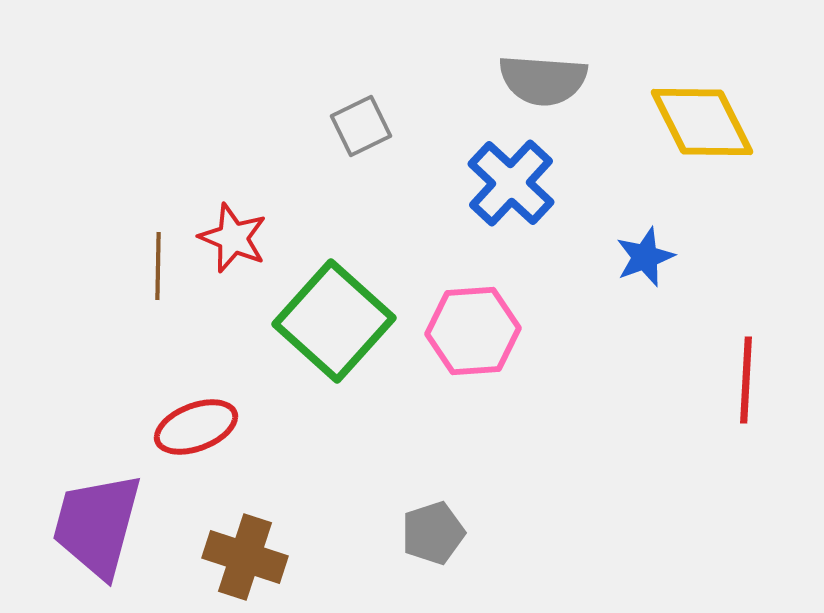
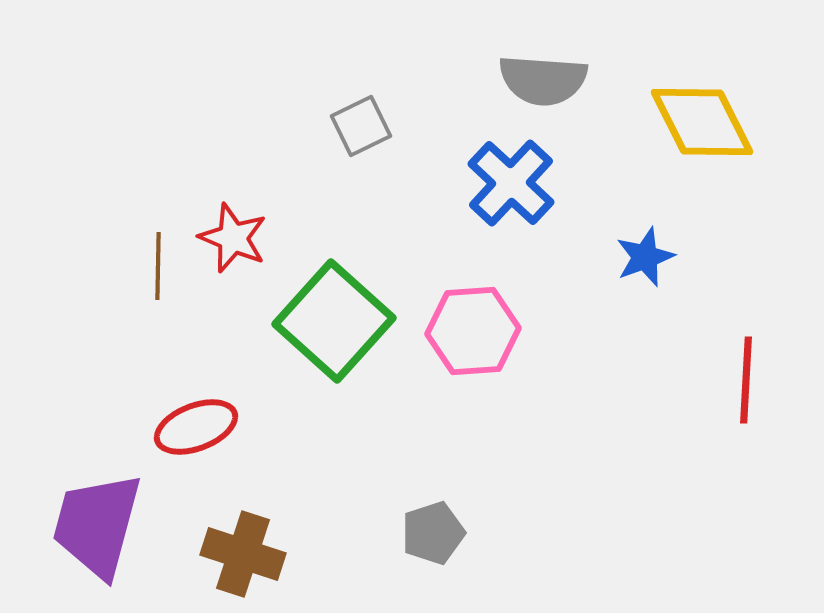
brown cross: moved 2 px left, 3 px up
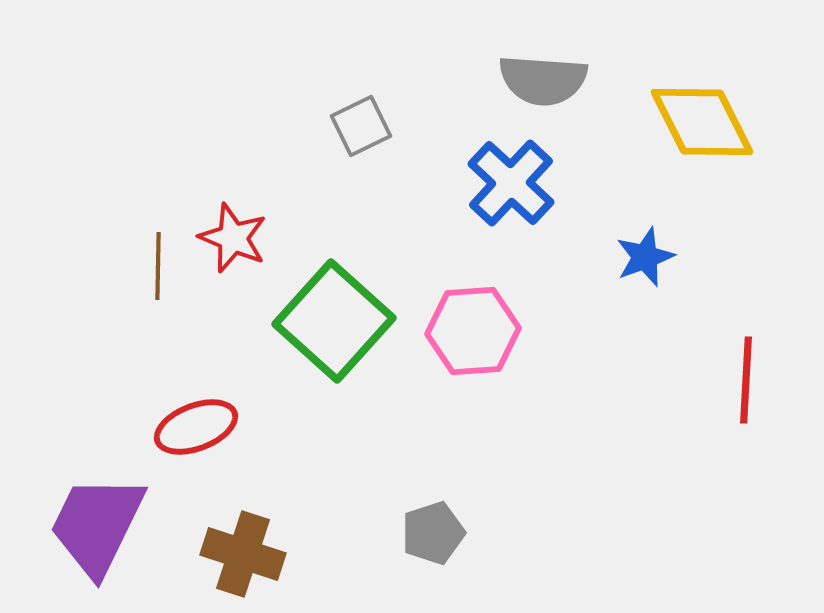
purple trapezoid: rotated 11 degrees clockwise
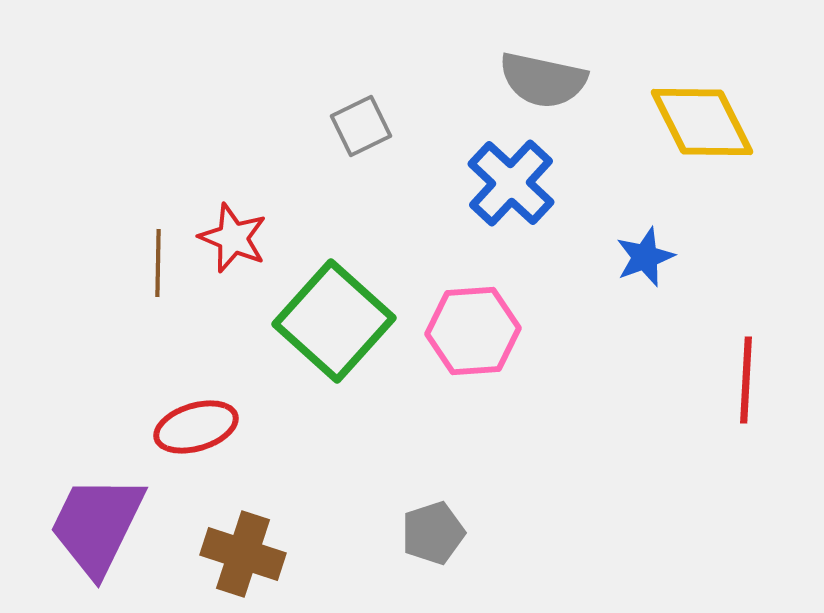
gray semicircle: rotated 8 degrees clockwise
brown line: moved 3 px up
red ellipse: rotated 4 degrees clockwise
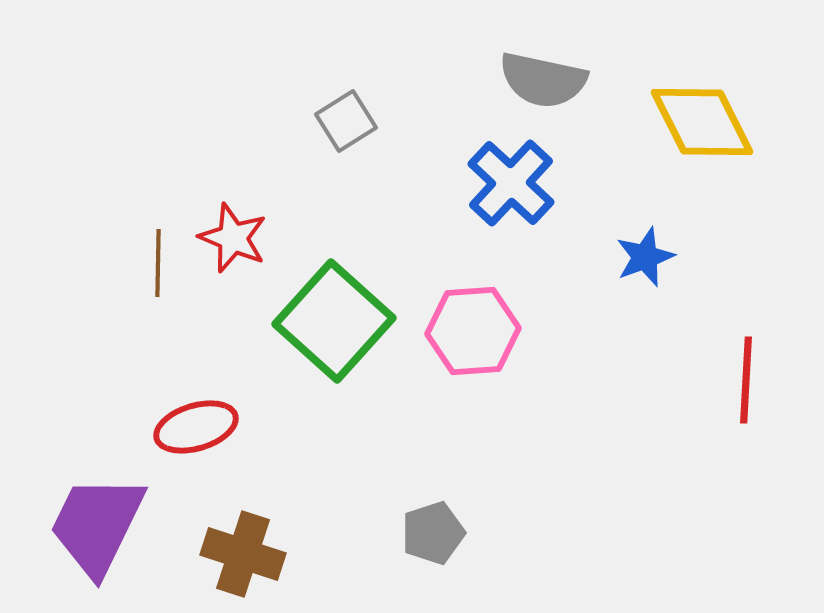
gray square: moved 15 px left, 5 px up; rotated 6 degrees counterclockwise
